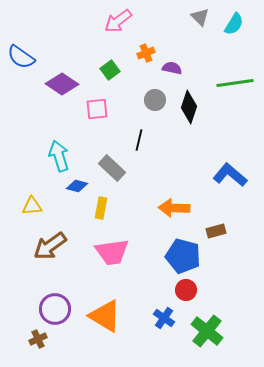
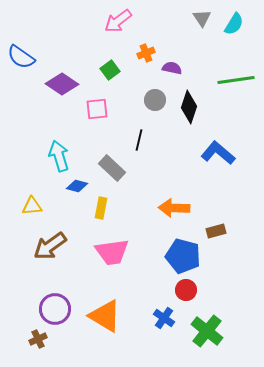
gray triangle: moved 2 px right, 1 px down; rotated 12 degrees clockwise
green line: moved 1 px right, 3 px up
blue L-shape: moved 12 px left, 22 px up
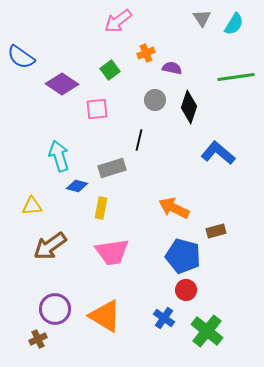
green line: moved 3 px up
gray rectangle: rotated 60 degrees counterclockwise
orange arrow: rotated 24 degrees clockwise
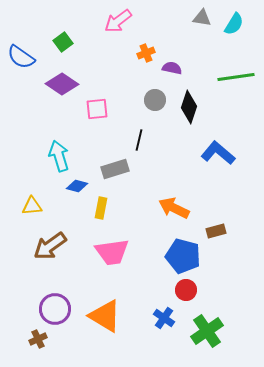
gray triangle: rotated 48 degrees counterclockwise
green square: moved 47 px left, 28 px up
gray rectangle: moved 3 px right, 1 px down
green cross: rotated 16 degrees clockwise
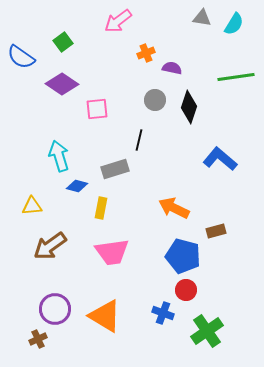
blue L-shape: moved 2 px right, 6 px down
blue cross: moved 1 px left, 5 px up; rotated 15 degrees counterclockwise
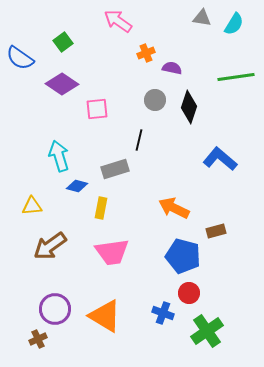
pink arrow: rotated 72 degrees clockwise
blue semicircle: moved 1 px left, 1 px down
red circle: moved 3 px right, 3 px down
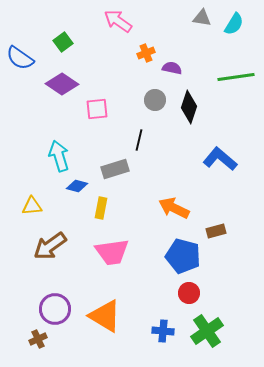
blue cross: moved 18 px down; rotated 15 degrees counterclockwise
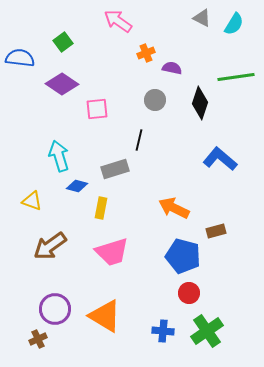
gray triangle: rotated 18 degrees clockwise
blue semicircle: rotated 152 degrees clockwise
black diamond: moved 11 px right, 4 px up
yellow triangle: moved 5 px up; rotated 25 degrees clockwise
pink trapezoid: rotated 9 degrees counterclockwise
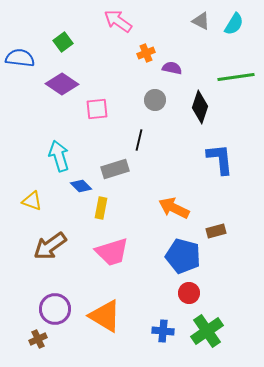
gray triangle: moved 1 px left, 3 px down
black diamond: moved 4 px down
blue L-shape: rotated 44 degrees clockwise
blue diamond: moved 4 px right; rotated 30 degrees clockwise
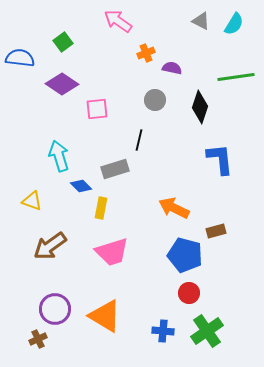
blue pentagon: moved 2 px right, 1 px up
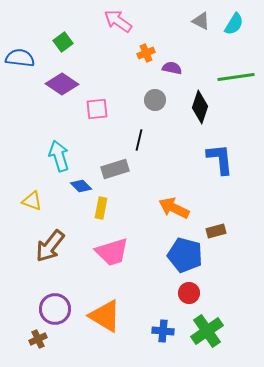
brown arrow: rotated 16 degrees counterclockwise
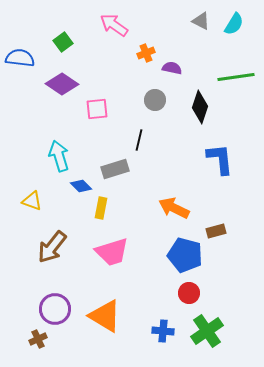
pink arrow: moved 4 px left, 4 px down
brown arrow: moved 2 px right, 1 px down
